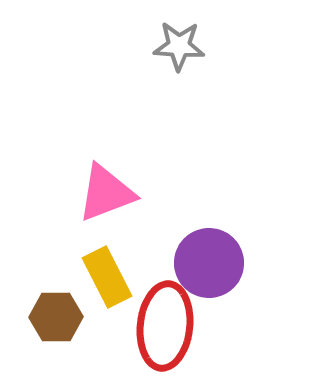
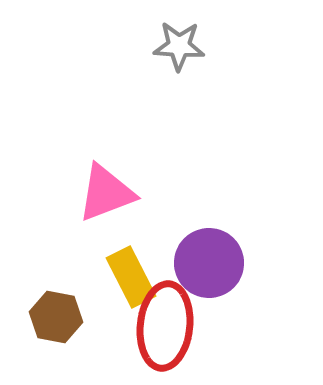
yellow rectangle: moved 24 px right
brown hexagon: rotated 12 degrees clockwise
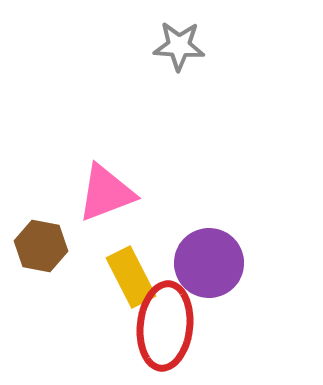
brown hexagon: moved 15 px left, 71 px up
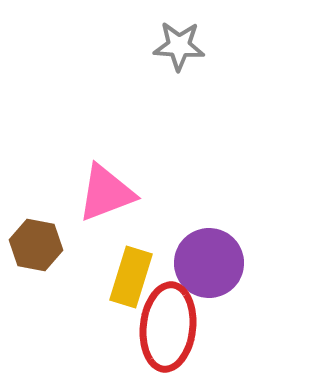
brown hexagon: moved 5 px left, 1 px up
yellow rectangle: rotated 44 degrees clockwise
red ellipse: moved 3 px right, 1 px down
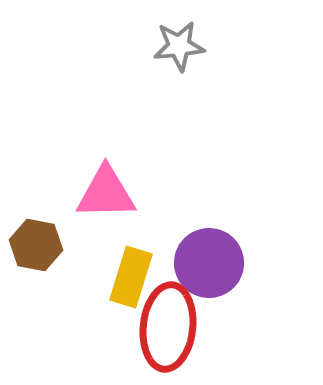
gray star: rotated 9 degrees counterclockwise
pink triangle: rotated 20 degrees clockwise
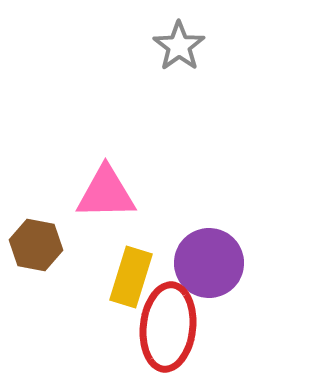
gray star: rotated 30 degrees counterclockwise
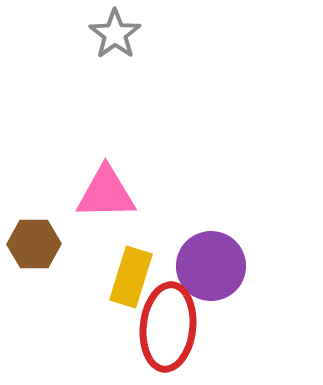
gray star: moved 64 px left, 12 px up
brown hexagon: moved 2 px left, 1 px up; rotated 12 degrees counterclockwise
purple circle: moved 2 px right, 3 px down
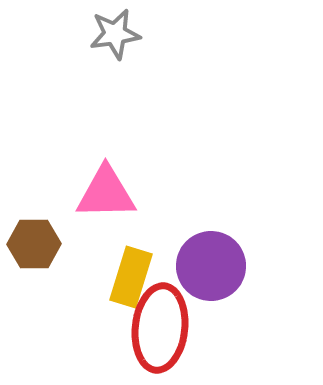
gray star: rotated 27 degrees clockwise
red ellipse: moved 8 px left, 1 px down
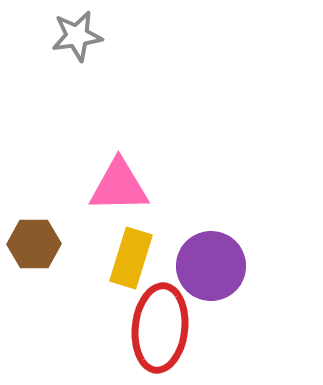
gray star: moved 38 px left, 2 px down
pink triangle: moved 13 px right, 7 px up
yellow rectangle: moved 19 px up
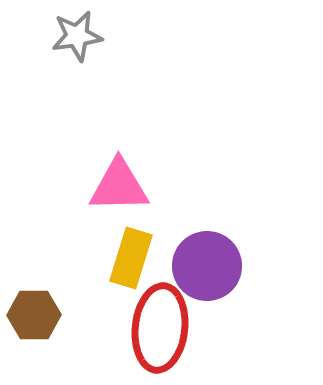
brown hexagon: moved 71 px down
purple circle: moved 4 px left
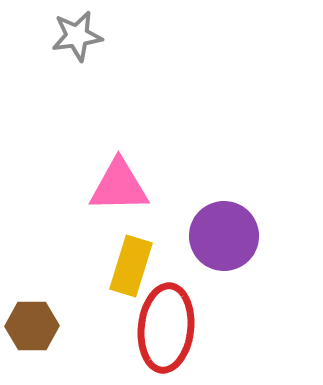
yellow rectangle: moved 8 px down
purple circle: moved 17 px right, 30 px up
brown hexagon: moved 2 px left, 11 px down
red ellipse: moved 6 px right
